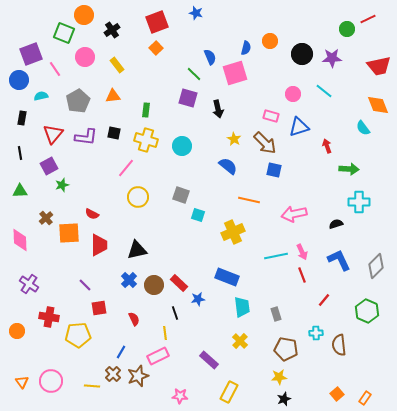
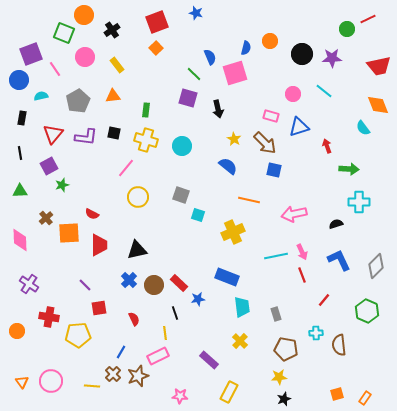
orange square at (337, 394): rotated 24 degrees clockwise
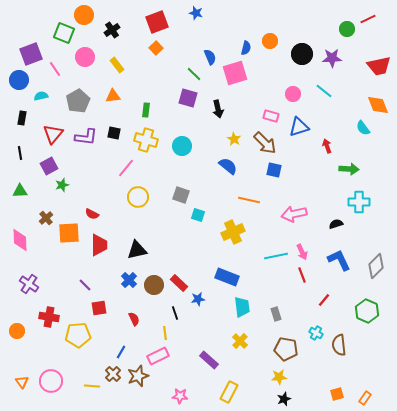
cyan cross at (316, 333): rotated 32 degrees clockwise
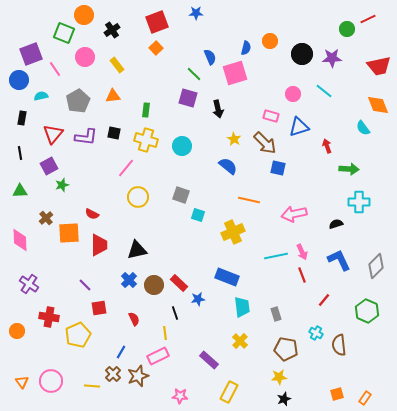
blue star at (196, 13): rotated 16 degrees counterclockwise
blue square at (274, 170): moved 4 px right, 2 px up
yellow pentagon at (78, 335): rotated 20 degrees counterclockwise
